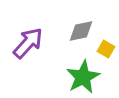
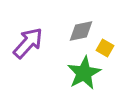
yellow square: moved 1 px left, 1 px up
green star: moved 1 px right, 4 px up
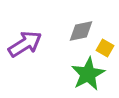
purple arrow: moved 3 px left, 1 px down; rotated 16 degrees clockwise
green star: moved 4 px right, 1 px down
